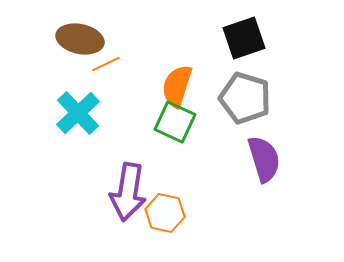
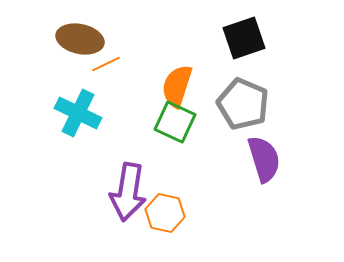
gray pentagon: moved 2 px left, 6 px down; rotated 6 degrees clockwise
cyan cross: rotated 21 degrees counterclockwise
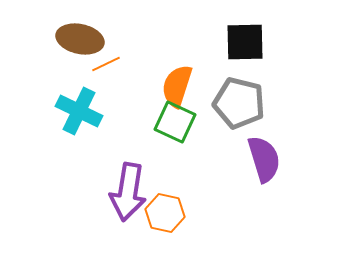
black square: moved 1 px right, 4 px down; rotated 18 degrees clockwise
gray pentagon: moved 4 px left, 1 px up; rotated 9 degrees counterclockwise
cyan cross: moved 1 px right, 2 px up
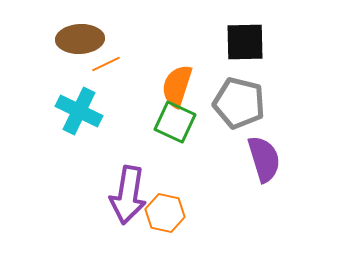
brown ellipse: rotated 15 degrees counterclockwise
purple arrow: moved 3 px down
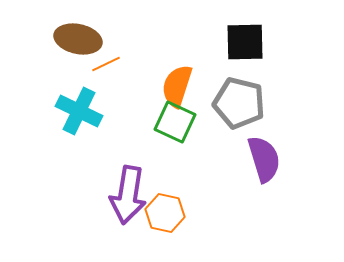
brown ellipse: moved 2 px left; rotated 15 degrees clockwise
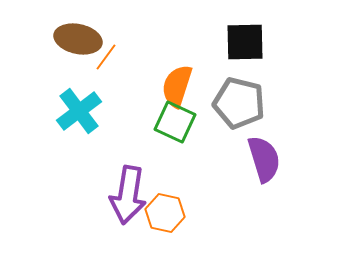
orange line: moved 7 px up; rotated 28 degrees counterclockwise
cyan cross: rotated 27 degrees clockwise
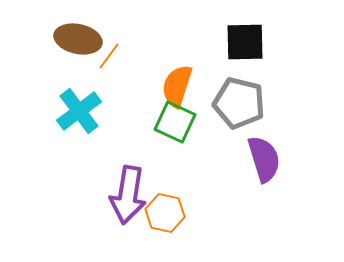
orange line: moved 3 px right, 1 px up
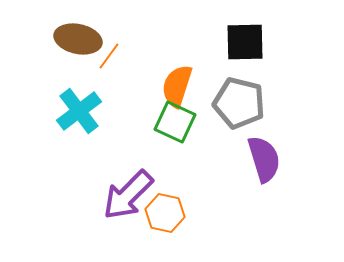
purple arrow: rotated 36 degrees clockwise
